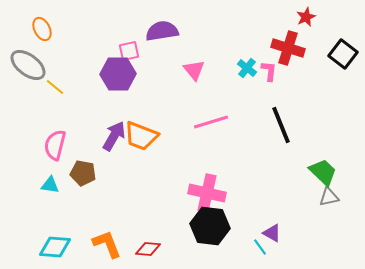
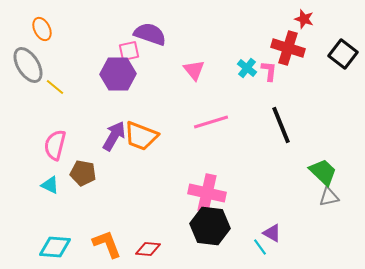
red star: moved 2 px left, 2 px down; rotated 30 degrees counterclockwise
purple semicircle: moved 12 px left, 3 px down; rotated 28 degrees clockwise
gray ellipse: rotated 21 degrees clockwise
cyan triangle: rotated 18 degrees clockwise
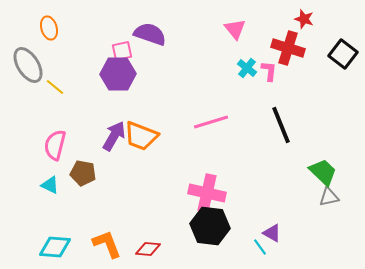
orange ellipse: moved 7 px right, 1 px up; rotated 10 degrees clockwise
pink square: moved 7 px left
pink triangle: moved 41 px right, 41 px up
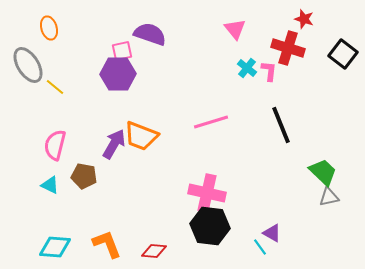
purple arrow: moved 8 px down
brown pentagon: moved 1 px right, 3 px down
red diamond: moved 6 px right, 2 px down
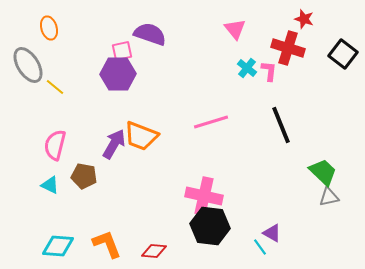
pink cross: moved 3 px left, 3 px down
cyan diamond: moved 3 px right, 1 px up
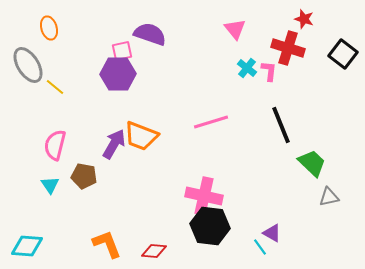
green trapezoid: moved 11 px left, 9 px up
cyan triangle: rotated 30 degrees clockwise
cyan diamond: moved 31 px left
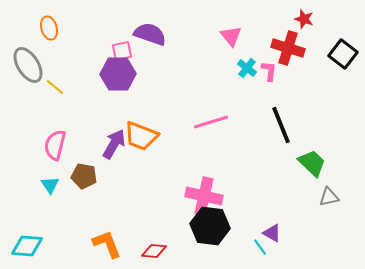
pink triangle: moved 4 px left, 7 px down
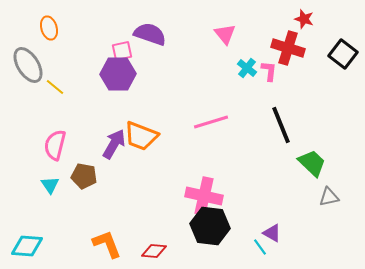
pink triangle: moved 6 px left, 2 px up
